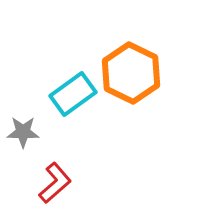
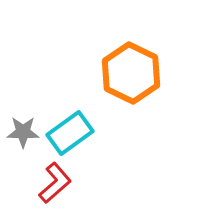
cyan rectangle: moved 3 px left, 39 px down
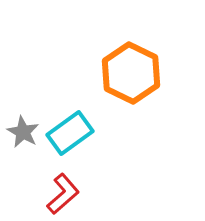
gray star: rotated 28 degrees clockwise
red L-shape: moved 8 px right, 11 px down
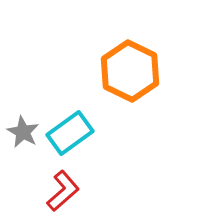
orange hexagon: moved 1 px left, 2 px up
red L-shape: moved 3 px up
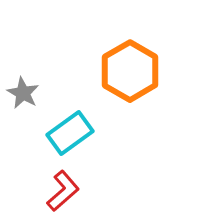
orange hexagon: rotated 4 degrees clockwise
gray star: moved 39 px up
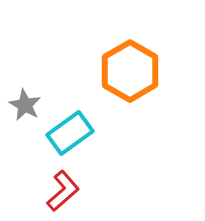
gray star: moved 2 px right, 12 px down
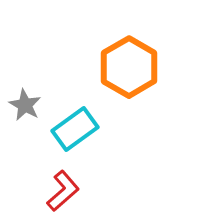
orange hexagon: moved 1 px left, 4 px up
cyan rectangle: moved 5 px right, 4 px up
